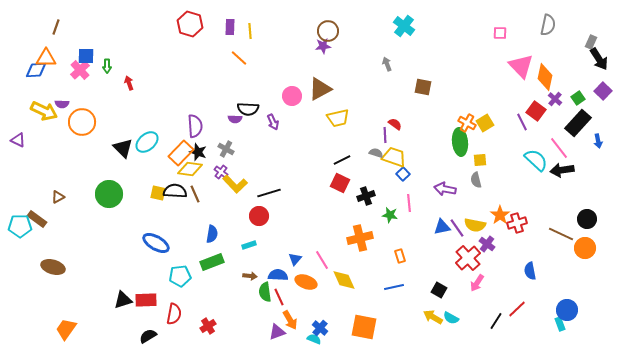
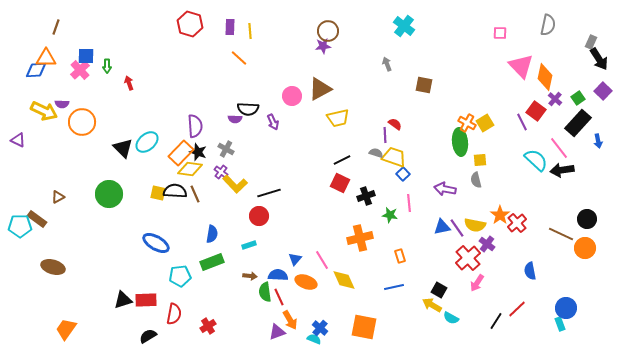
brown square at (423, 87): moved 1 px right, 2 px up
red cross at (517, 223): rotated 24 degrees counterclockwise
blue circle at (567, 310): moved 1 px left, 2 px up
yellow arrow at (433, 317): moved 1 px left, 12 px up
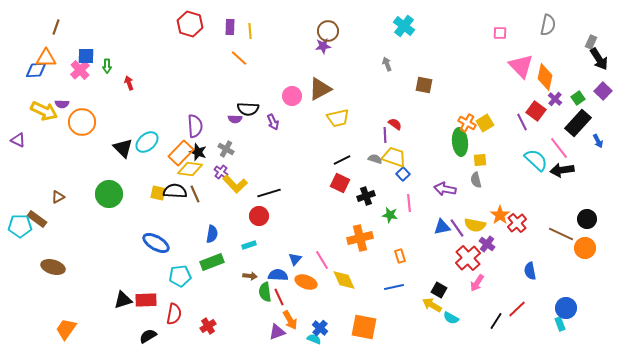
blue arrow at (598, 141): rotated 16 degrees counterclockwise
gray semicircle at (376, 153): moved 1 px left, 6 px down
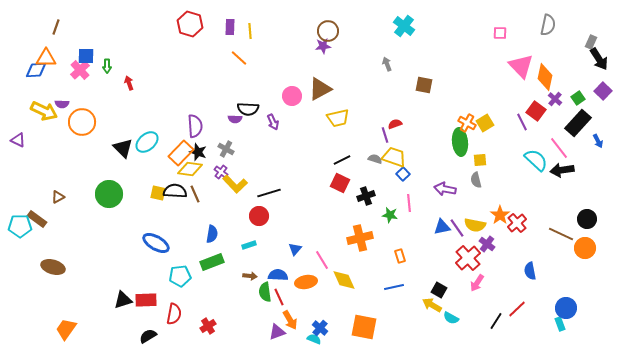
red semicircle at (395, 124): rotated 56 degrees counterclockwise
purple line at (385, 135): rotated 14 degrees counterclockwise
blue triangle at (295, 259): moved 10 px up
orange ellipse at (306, 282): rotated 30 degrees counterclockwise
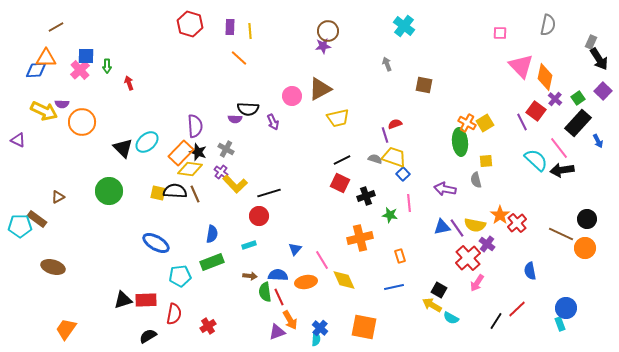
brown line at (56, 27): rotated 42 degrees clockwise
yellow square at (480, 160): moved 6 px right, 1 px down
green circle at (109, 194): moved 3 px up
cyan semicircle at (314, 339): moved 2 px right; rotated 72 degrees clockwise
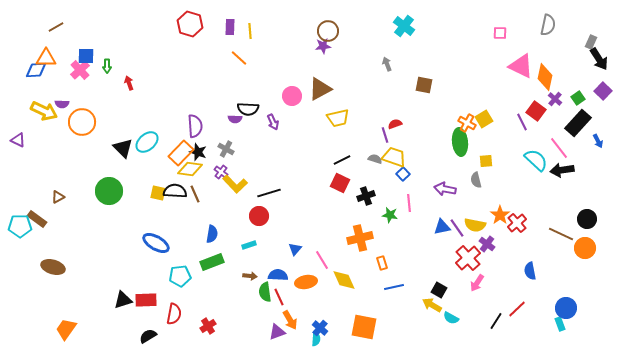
pink triangle at (521, 66): rotated 20 degrees counterclockwise
yellow square at (485, 123): moved 1 px left, 4 px up
orange rectangle at (400, 256): moved 18 px left, 7 px down
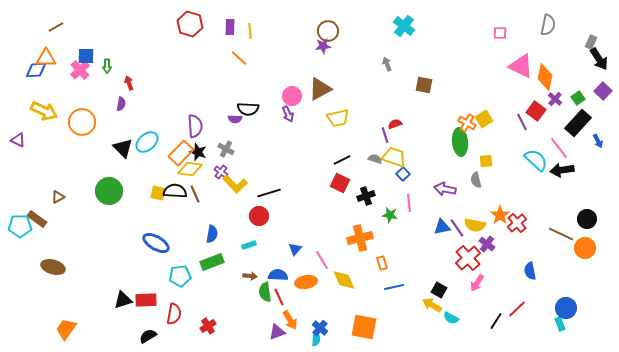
purple semicircle at (62, 104): moved 59 px right; rotated 80 degrees counterclockwise
purple arrow at (273, 122): moved 15 px right, 8 px up
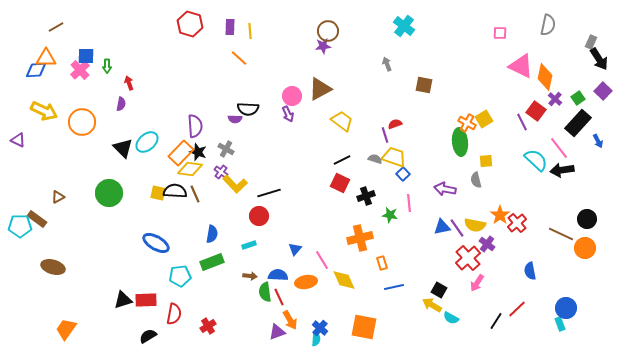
yellow trapezoid at (338, 118): moved 4 px right, 3 px down; rotated 130 degrees counterclockwise
green circle at (109, 191): moved 2 px down
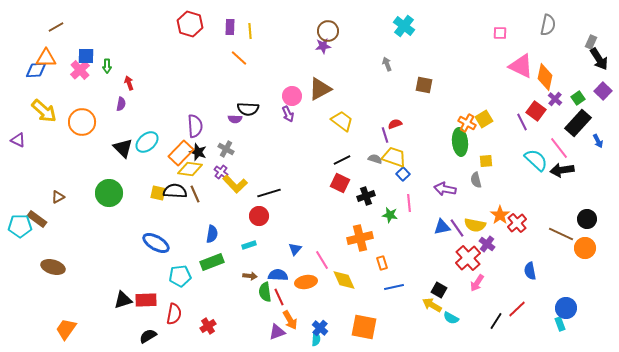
yellow arrow at (44, 111): rotated 16 degrees clockwise
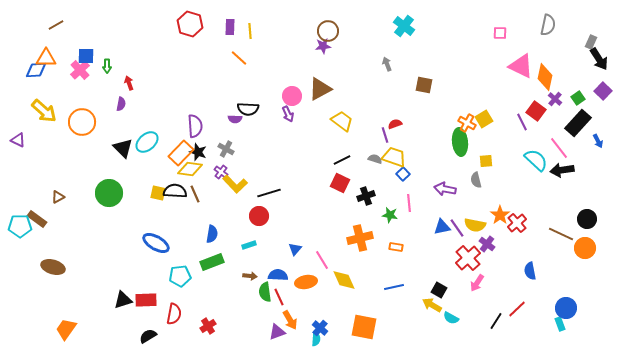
brown line at (56, 27): moved 2 px up
orange rectangle at (382, 263): moved 14 px right, 16 px up; rotated 64 degrees counterclockwise
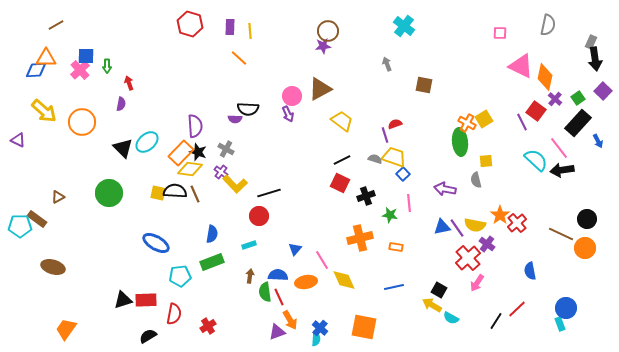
black arrow at (599, 59): moved 4 px left; rotated 25 degrees clockwise
brown arrow at (250, 276): rotated 88 degrees counterclockwise
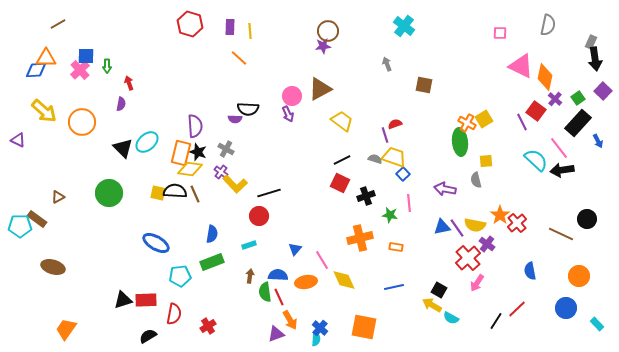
brown line at (56, 25): moved 2 px right, 1 px up
orange rectangle at (181, 153): rotated 30 degrees counterclockwise
orange circle at (585, 248): moved 6 px left, 28 px down
cyan rectangle at (560, 324): moved 37 px right; rotated 24 degrees counterclockwise
purple triangle at (277, 332): moved 1 px left, 2 px down
